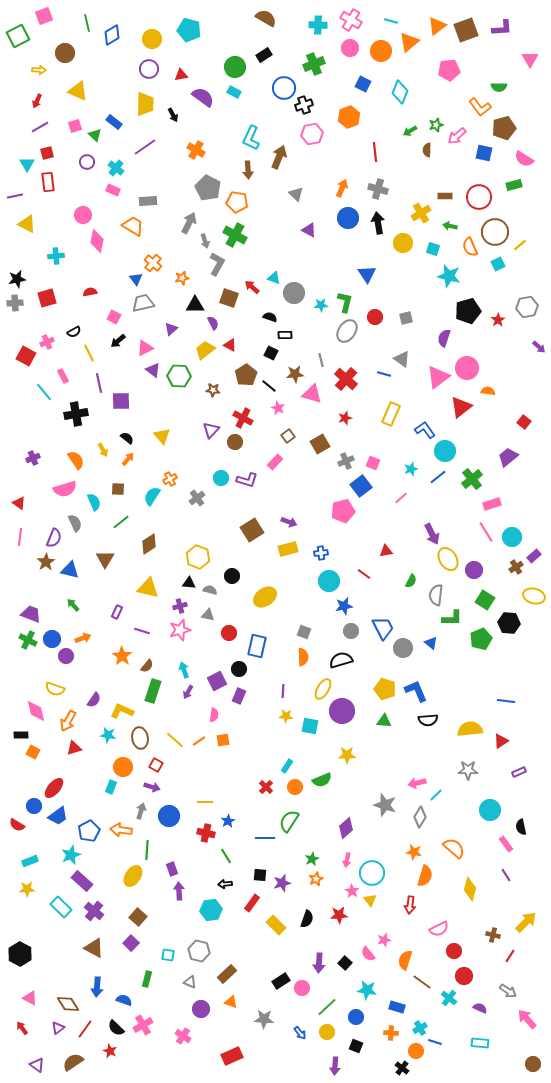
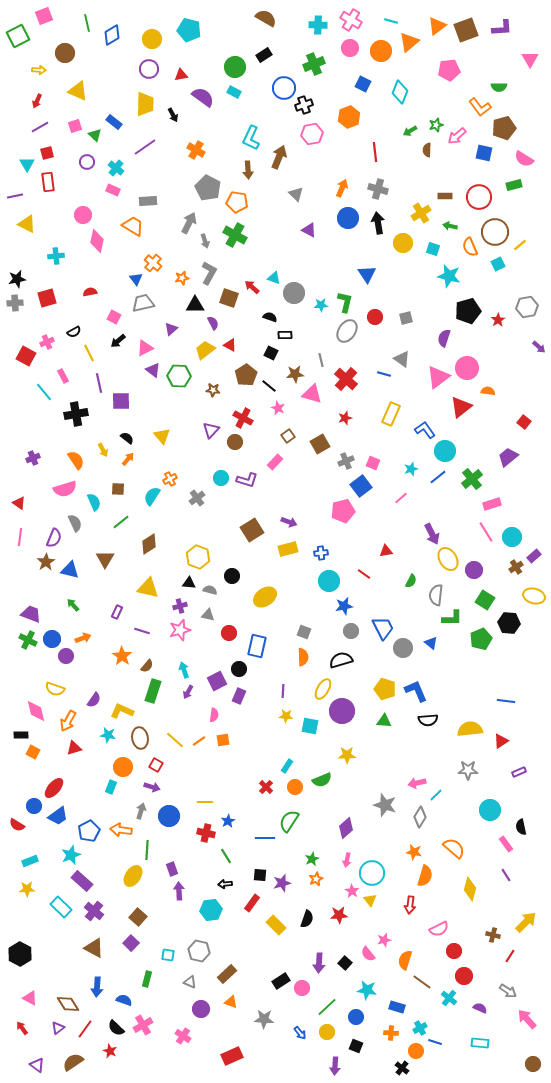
gray L-shape at (217, 264): moved 8 px left, 9 px down
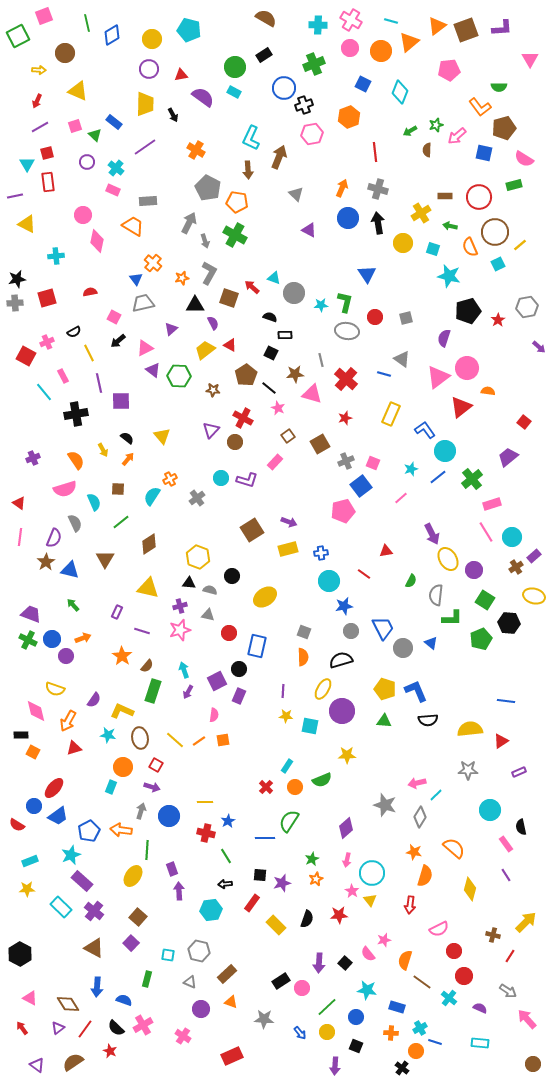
gray ellipse at (347, 331): rotated 65 degrees clockwise
black line at (269, 386): moved 2 px down
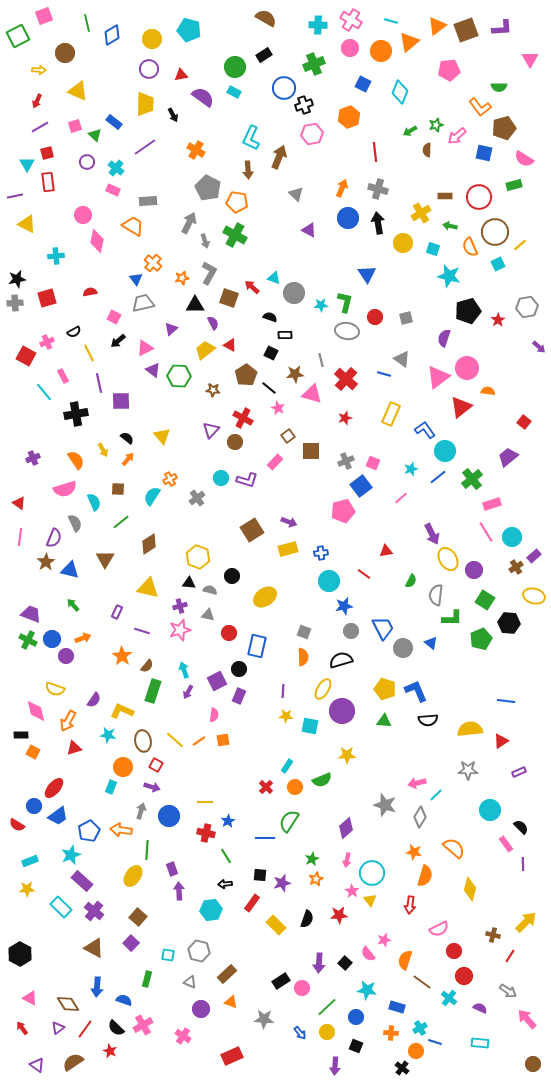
brown square at (320, 444): moved 9 px left, 7 px down; rotated 30 degrees clockwise
brown ellipse at (140, 738): moved 3 px right, 3 px down
black semicircle at (521, 827): rotated 147 degrees clockwise
purple line at (506, 875): moved 17 px right, 11 px up; rotated 32 degrees clockwise
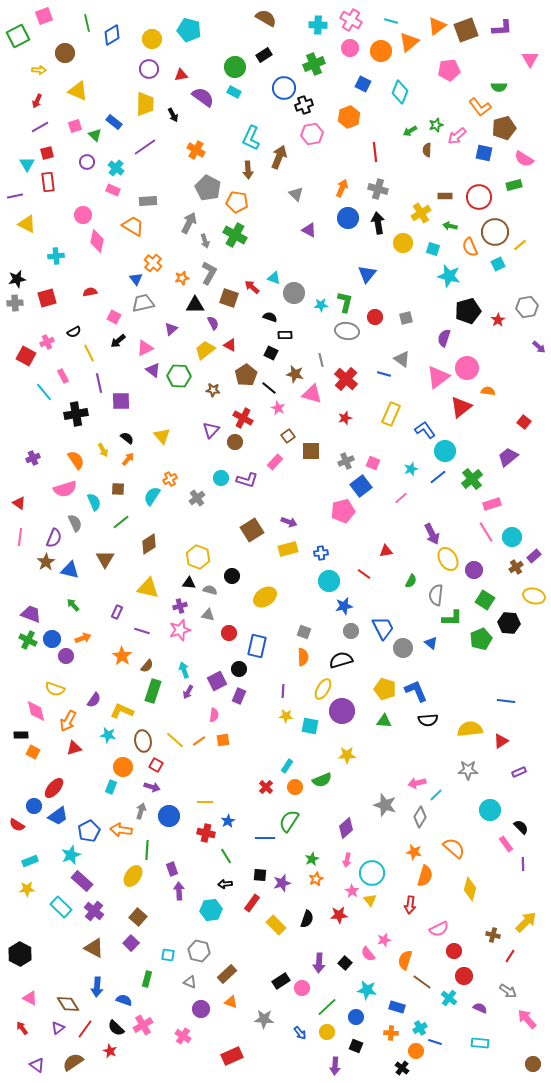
blue triangle at (367, 274): rotated 12 degrees clockwise
brown star at (295, 374): rotated 18 degrees clockwise
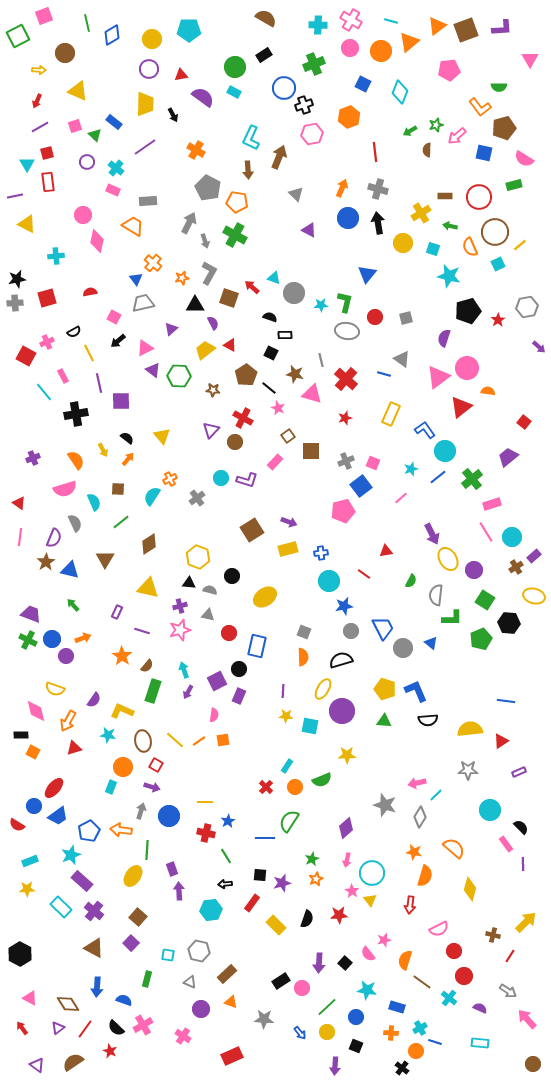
cyan pentagon at (189, 30): rotated 15 degrees counterclockwise
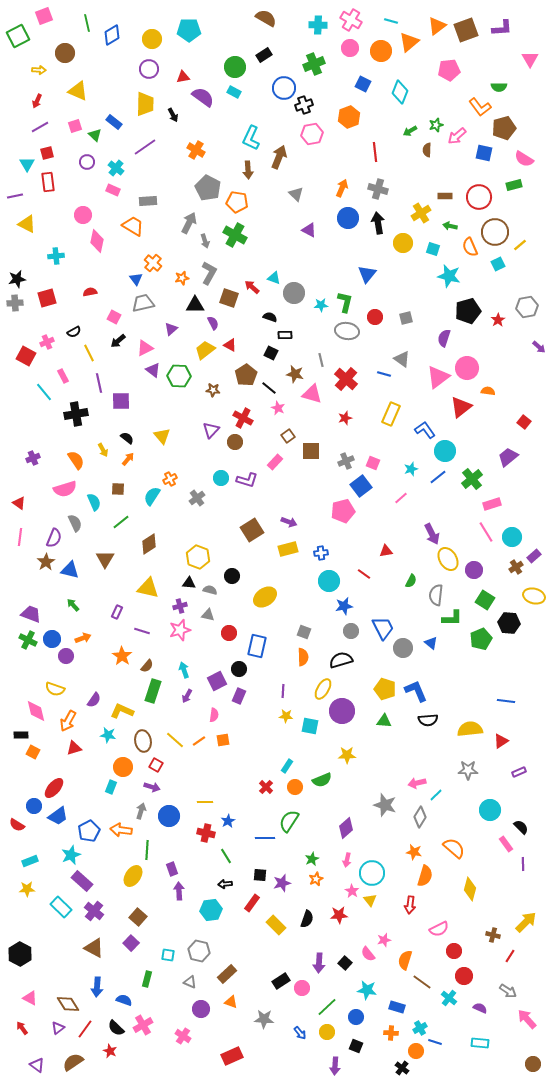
red triangle at (181, 75): moved 2 px right, 2 px down
purple arrow at (188, 692): moved 1 px left, 4 px down
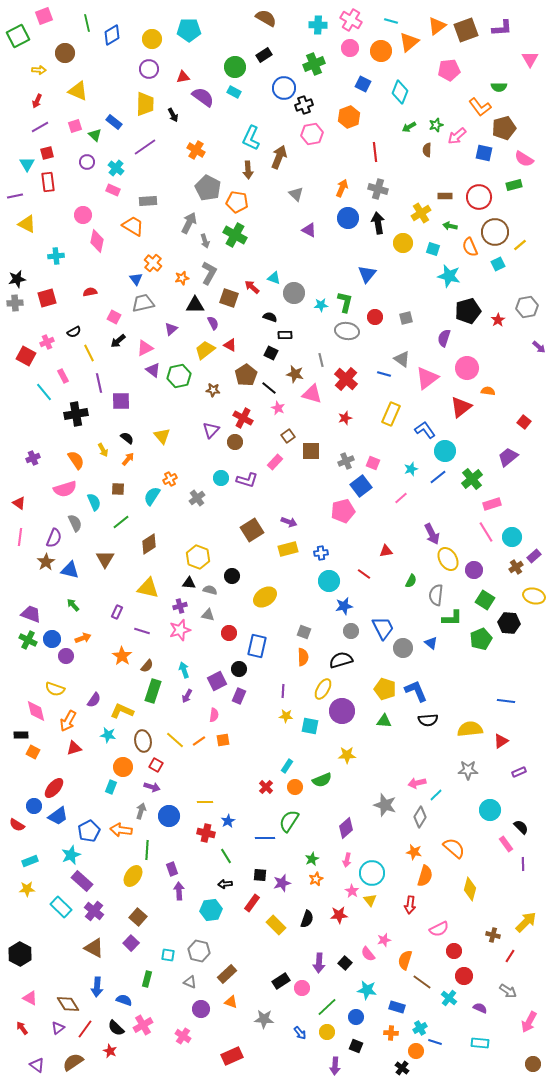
green arrow at (410, 131): moved 1 px left, 4 px up
green hexagon at (179, 376): rotated 15 degrees counterclockwise
pink triangle at (438, 377): moved 11 px left, 1 px down
pink arrow at (527, 1019): moved 2 px right, 3 px down; rotated 110 degrees counterclockwise
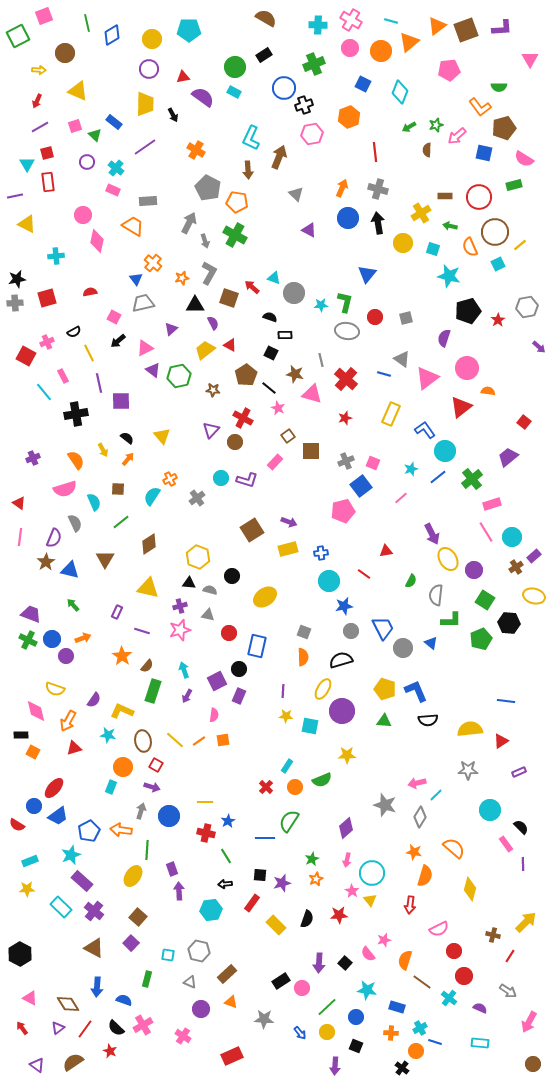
green L-shape at (452, 618): moved 1 px left, 2 px down
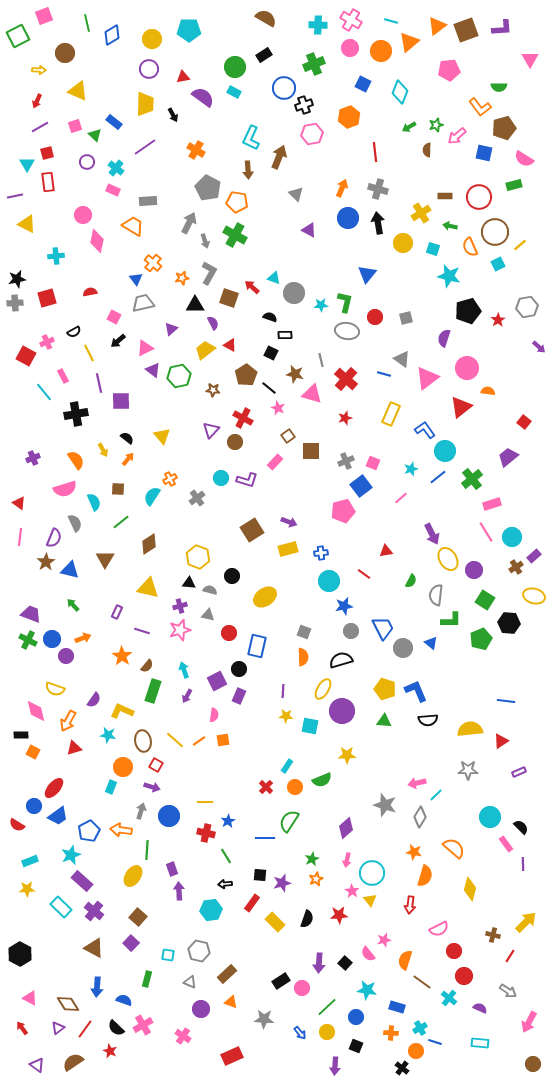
cyan circle at (490, 810): moved 7 px down
yellow rectangle at (276, 925): moved 1 px left, 3 px up
